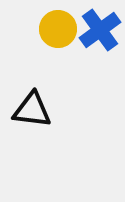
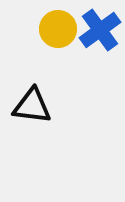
black triangle: moved 4 px up
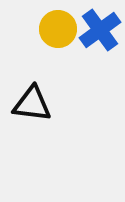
black triangle: moved 2 px up
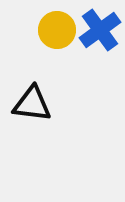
yellow circle: moved 1 px left, 1 px down
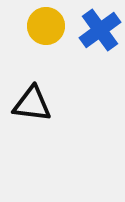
yellow circle: moved 11 px left, 4 px up
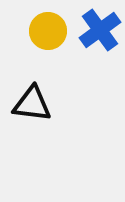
yellow circle: moved 2 px right, 5 px down
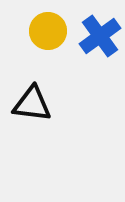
blue cross: moved 6 px down
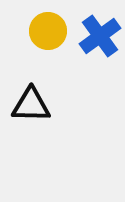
black triangle: moved 1 px left, 1 px down; rotated 6 degrees counterclockwise
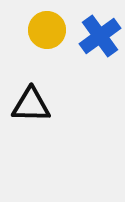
yellow circle: moved 1 px left, 1 px up
